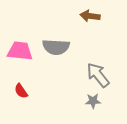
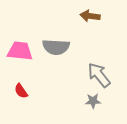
gray arrow: moved 1 px right
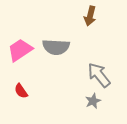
brown arrow: rotated 84 degrees counterclockwise
pink trapezoid: moved 1 px up; rotated 40 degrees counterclockwise
gray star: rotated 21 degrees counterclockwise
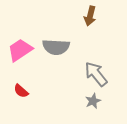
gray arrow: moved 3 px left, 1 px up
red semicircle: rotated 14 degrees counterclockwise
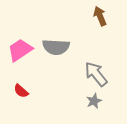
brown arrow: moved 10 px right; rotated 144 degrees clockwise
gray star: moved 1 px right
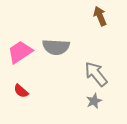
pink trapezoid: moved 2 px down
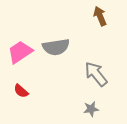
gray semicircle: rotated 12 degrees counterclockwise
gray star: moved 3 px left, 8 px down; rotated 14 degrees clockwise
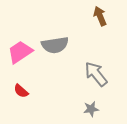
gray semicircle: moved 1 px left, 2 px up
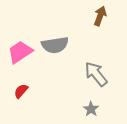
brown arrow: rotated 42 degrees clockwise
red semicircle: rotated 91 degrees clockwise
gray star: rotated 28 degrees counterclockwise
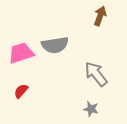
pink trapezoid: moved 1 px right, 1 px down; rotated 16 degrees clockwise
gray star: rotated 21 degrees counterclockwise
